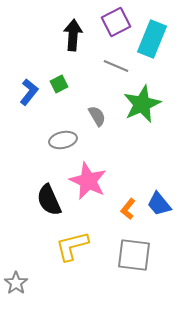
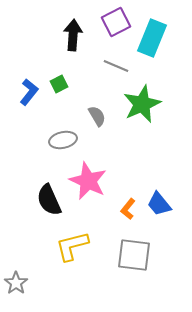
cyan rectangle: moved 1 px up
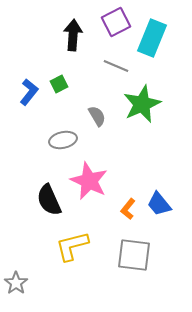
pink star: moved 1 px right
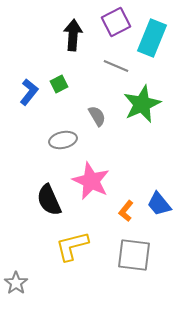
pink star: moved 2 px right
orange L-shape: moved 2 px left, 2 px down
